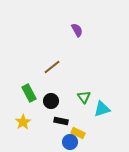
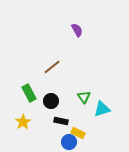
blue circle: moved 1 px left
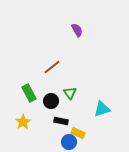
green triangle: moved 14 px left, 4 px up
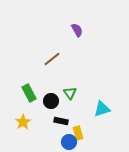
brown line: moved 8 px up
yellow rectangle: rotated 48 degrees clockwise
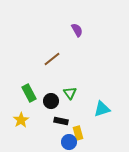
yellow star: moved 2 px left, 2 px up
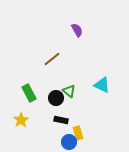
green triangle: moved 1 px left, 2 px up; rotated 16 degrees counterclockwise
black circle: moved 5 px right, 3 px up
cyan triangle: moved 24 px up; rotated 42 degrees clockwise
black rectangle: moved 1 px up
